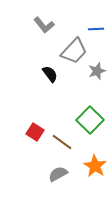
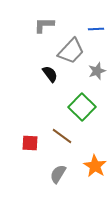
gray L-shape: rotated 130 degrees clockwise
gray trapezoid: moved 3 px left
green square: moved 8 px left, 13 px up
red square: moved 5 px left, 11 px down; rotated 30 degrees counterclockwise
brown line: moved 6 px up
gray semicircle: rotated 30 degrees counterclockwise
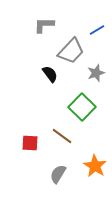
blue line: moved 1 px right, 1 px down; rotated 28 degrees counterclockwise
gray star: moved 1 px left, 2 px down
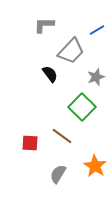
gray star: moved 4 px down
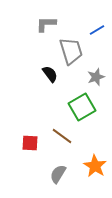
gray L-shape: moved 2 px right, 1 px up
gray trapezoid: rotated 60 degrees counterclockwise
green square: rotated 16 degrees clockwise
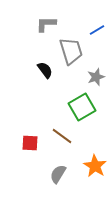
black semicircle: moved 5 px left, 4 px up
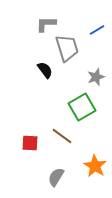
gray trapezoid: moved 4 px left, 3 px up
gray semicircle: moved 2 px left, 3 px down
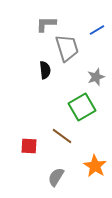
black semicircle: rotated 30 degrees clockwise
red square: moved 1 px left, 3 px down
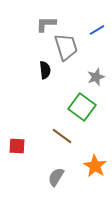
gray trapezoid: moved 1 px left, 1 px up
green square: rotated 24 degrees counterclockwise
red square: moved 12 px left
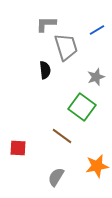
red square: moved 1 px right, 2 px down
orange star: moved 2 px right; rotated 30 degrees clockwise
